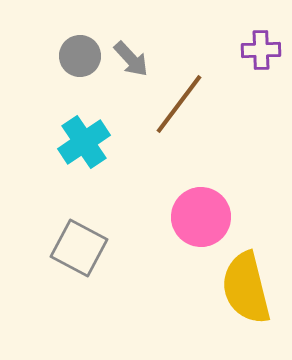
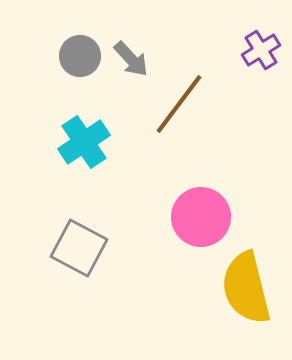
purple cross: rotated 30 degrees counterclockwise
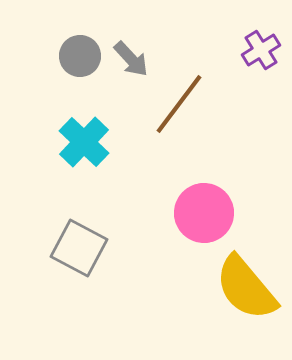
cyan cross: rotated 12 degrees counterclockwise
pink circle: moved 3 px right, 4 px up
yellow semicircle: rotated 26 degrees counterclockwise
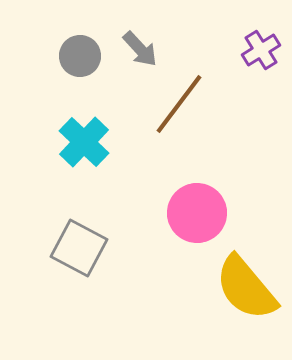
gray arrow: moved 9 px right, 10 px up
pink circle: moved 7 px left
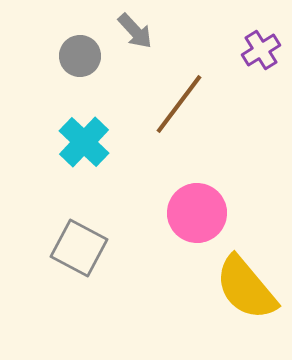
gray arrow: moved 5 px left, 18 px up
